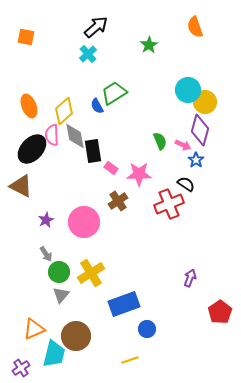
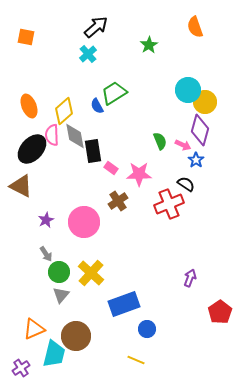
yellow cross: rotated 16 degrees counterclockwise
yellow line: moved 6 px right; rotated 42 degrees clockwise
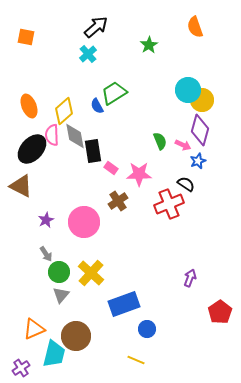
yellow circle: moved 3 px left, 2 px up
blue star: moved 2 px right, 1 px down; rotated 14 degrees clockwise
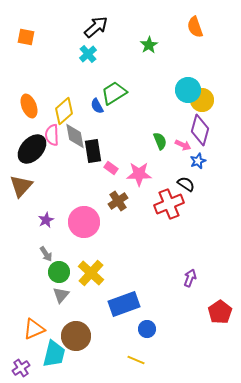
brown triangle: rotated 45 degrees clockwise
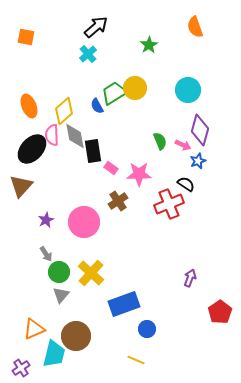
yellow circle: moved 67 px left, 12 px up
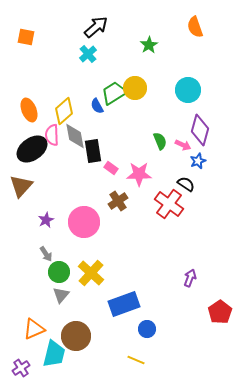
orange ellipse: moved 4 px down
black ellipse: rotated 12 degrees clockwise
red cross: rotated 32 degrees counterclockwise
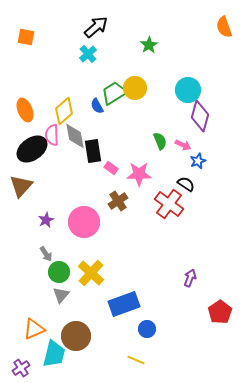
orange semicircle: moved 29 px right
orange ellipse: moved 4 px left
purple diamond: moved 14 px up
